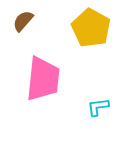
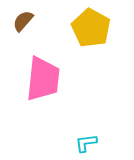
cyan L-shape: moved 12 px left, 36 px down
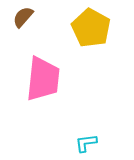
brown semicircle: moved 4 px up
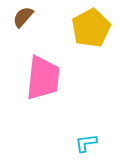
yellow pentagon: rotated 15 degrees clockwise
pink trapezoid: moved 1 px up
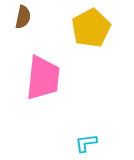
brown semicircle: rotated 150 degrees clockwise
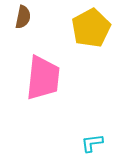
cyan L-shape: moved 6 px right
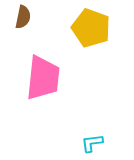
yellow pentagon: rotated 24 degrees counterclockwise
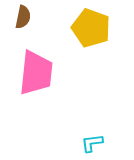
pink trapezoid: moved 7 px left, 5 px up
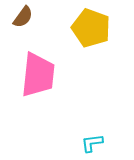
brown semicircle: rotated 25 degrees clockwise
pink trapezoid: moved 2 px right, 2 px down
